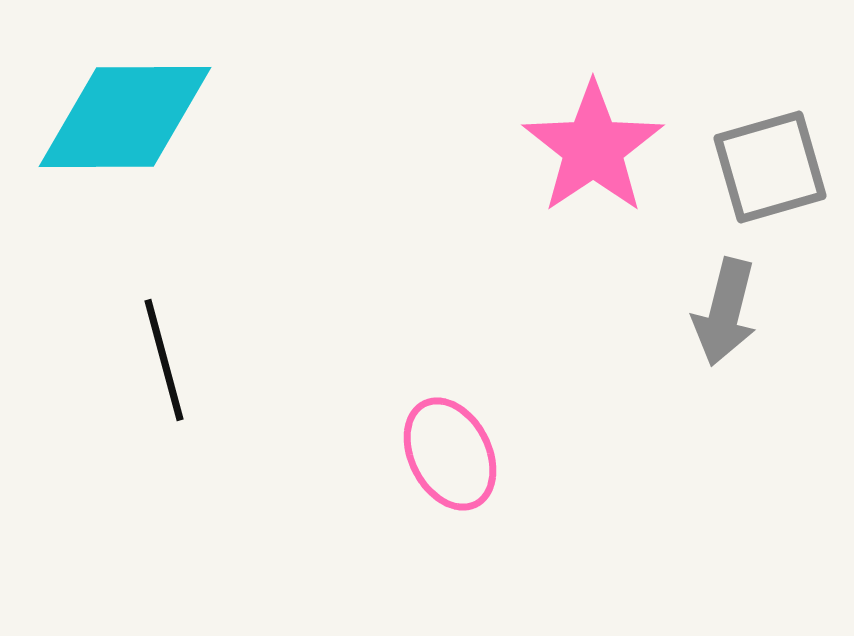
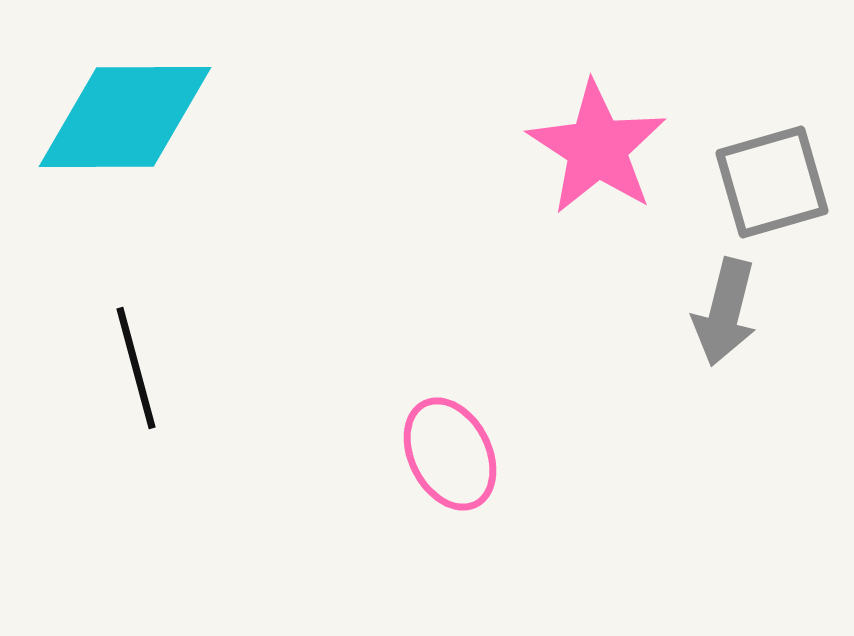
pink star: moved 4 px right; rotated 5 degrees counterclockwise
gray square: moved 2 px right, 15 px down
black line: moved 28 px left, 8 px down
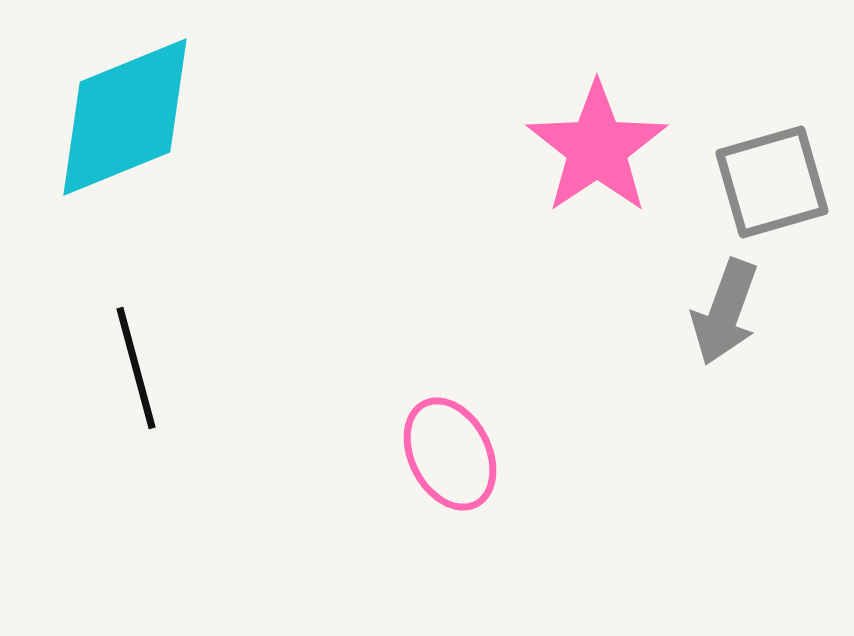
cyan diamond: rotated 22 degrees counterclockwise
pink star: rotated 5 degrees clockwise
gray arrow: rotated 6 degrees clockwise
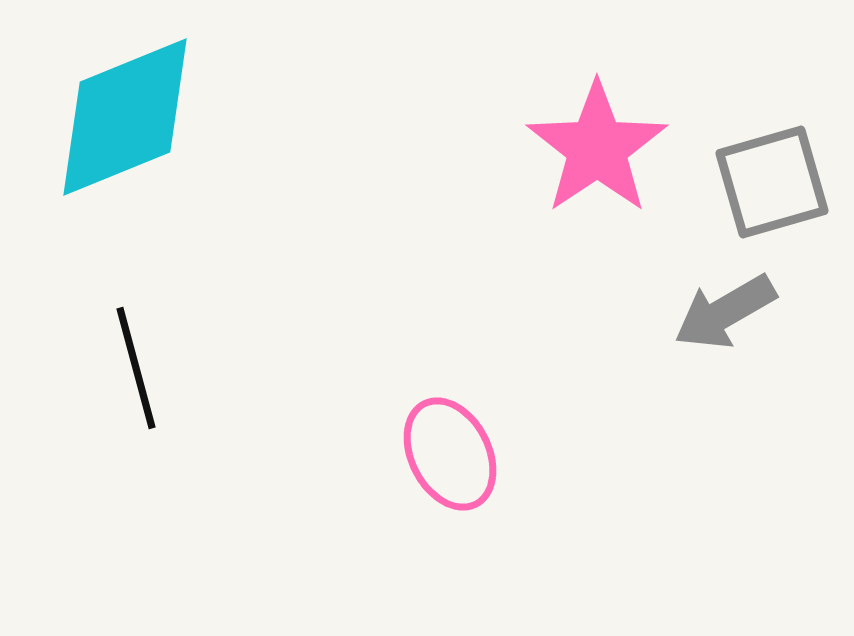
gray arrow: rotated 40 degrees clockwise
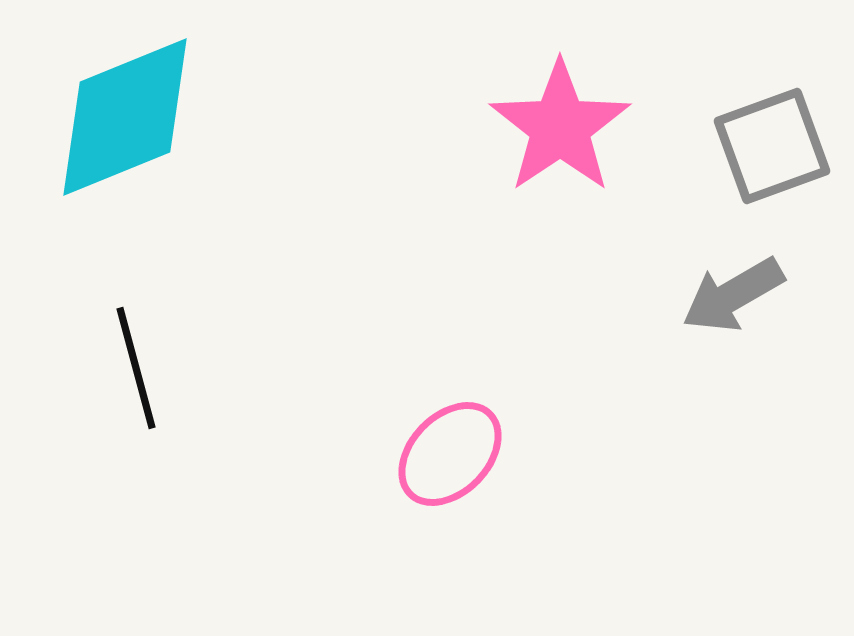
pink star: moved 37 px left, 21 px up
gray square: moved 36 px up; rotated 4 degrees counterclockwise
gray arrow: moved 8 px right, 17 px up
pink ellipse: rotated 71 degrees clockwise
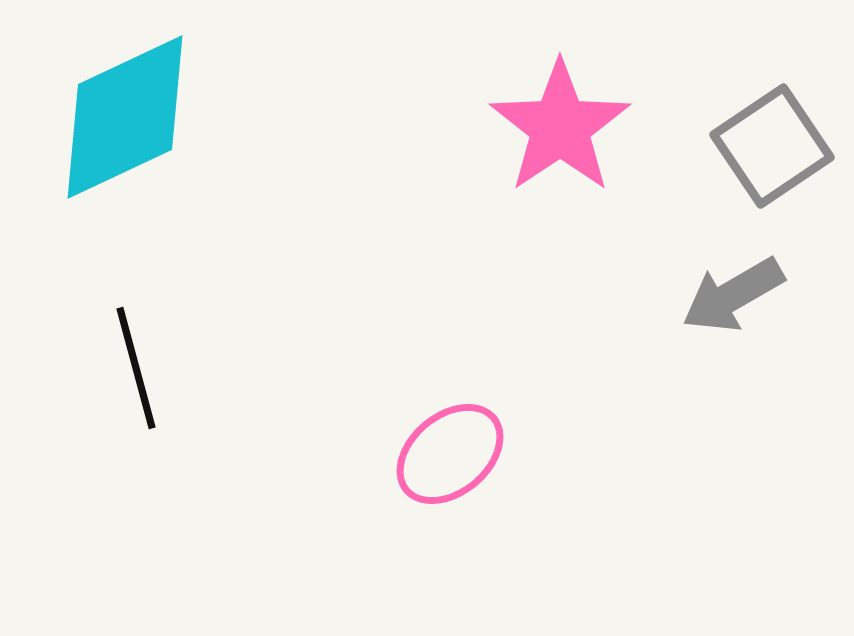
cyan diamond: rotated 3 degrees counterclockwise
gray square: rotated 14 degrees counterclockwise
pink ellipse: rotated 6 degrees clockwise
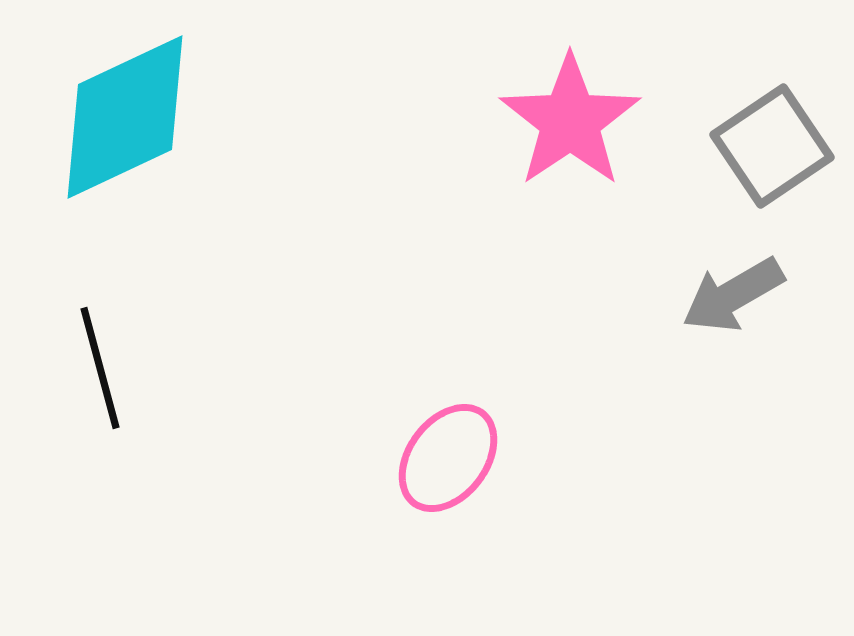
pink star: moved 10 px right, 6 px up
black line: moved 36 px left
pink ellipse: moved 2 px left, 4 px down; rotated 13 degrees counterclockwise
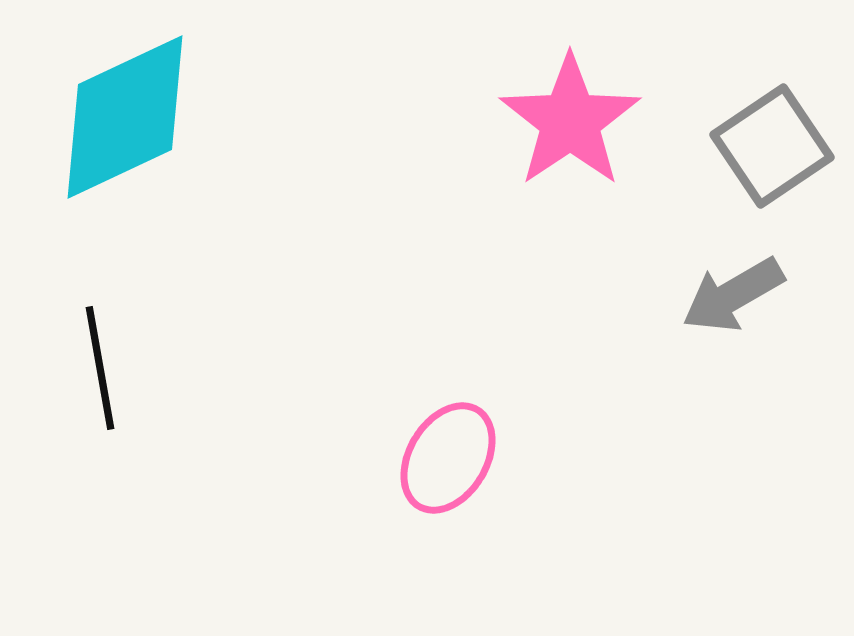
black line: rotated 5 degrees clockwise
pink ellipse: rotated 6 degrees counterclockwise
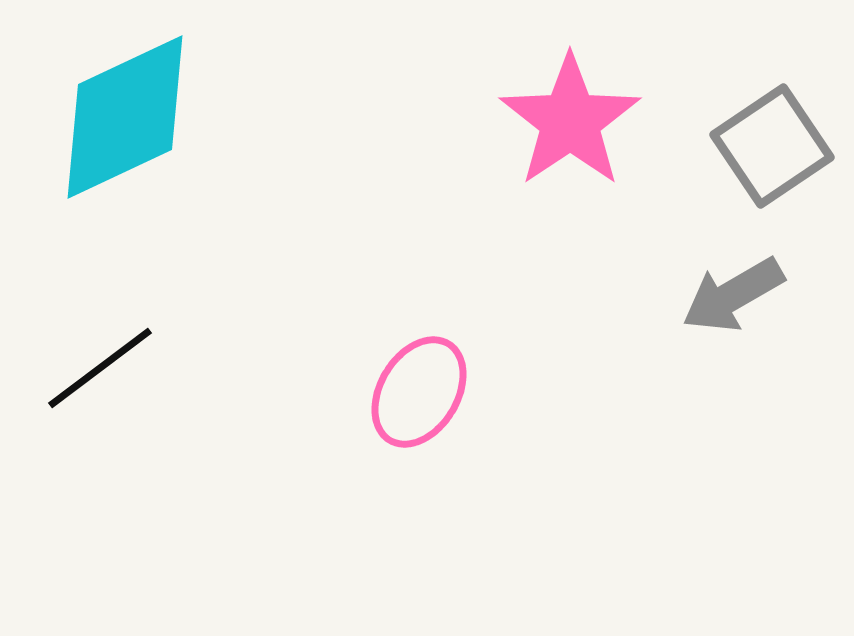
black line: rotated 63 degrees clockwise
pink ellipse: moved 29 px left, 66 px up
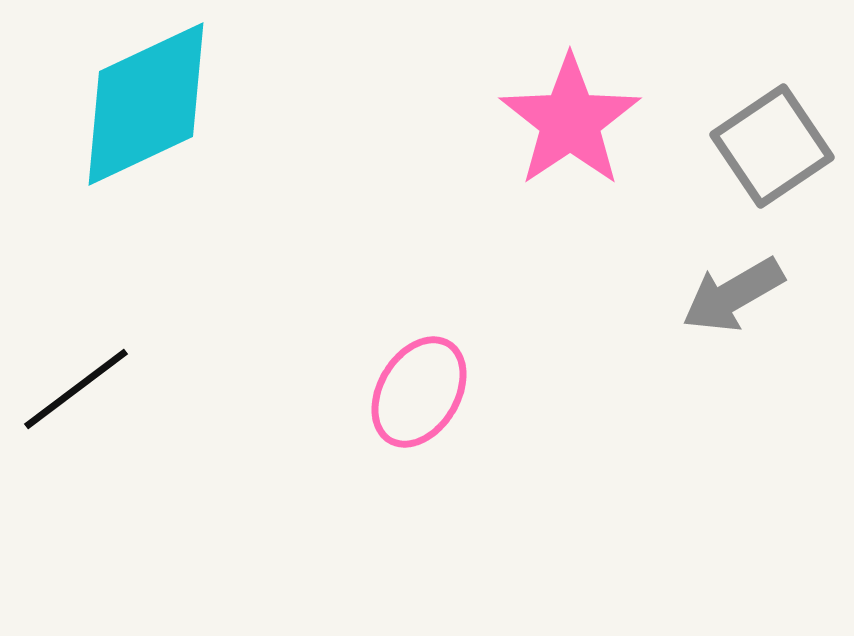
cyan diamond: moved 21 px right, 13 px up
black line: moved 24 px left, 21 px down
